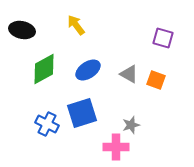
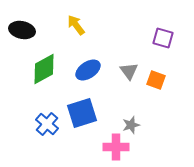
gray triangle: moved 3 px up; rotated 24 degrees clockwise
blue cross: rotated 15 degrees clockwise
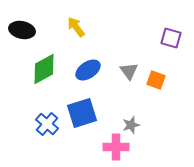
yellow arrow: moved 2 px down
purple square: moved 8 px right
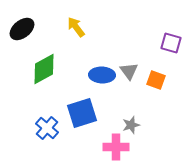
black ellipse: moved 1 px up; rotated 50 degrees counterclockwise
purple square: moved 5 px down
blue ellipse: moved 14 px right, 5 px down; rotated 35 degrees clockwise
blue cross: moved 4 px down
